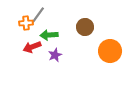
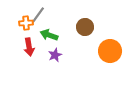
green arrow: rotated 24 degrees clockwise
red arrow: moved 3 px left; rotated 78 degrees counterclockwise
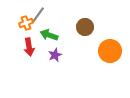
orange cross: rotated 16 degrees counterclockwise
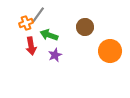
red arrow: moved 2 px right, 1 px up
